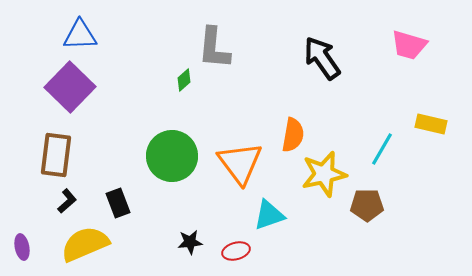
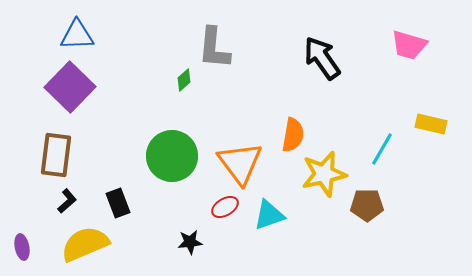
blue triangle: moved 3 px left
red ellipse: moved 11 px left, 44 px up; rotated 16 degrees counterclockwise
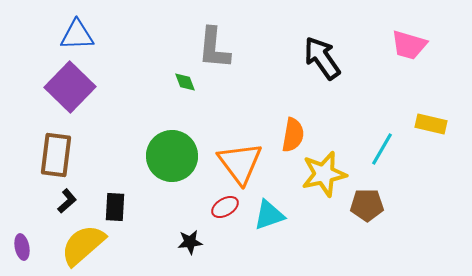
green diamond: moved 1 px right, 2 px down; rotated 70 degrees counterclockwise
black rectangle: moved 3 px left, 4 px down; rotated 24 degrees clockwise
yellow semicircle: moved 2 px left, 1 px down; rotated 18 degrees counterclockwise
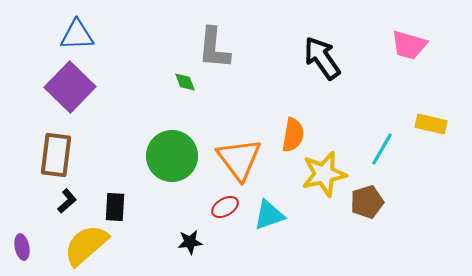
orange triangle: moved 1 px left, 4 px up
brown pentagon: moved 3 px up; rotated 16 degrees counterclockwise
yellow semicircle: moved 3 px right
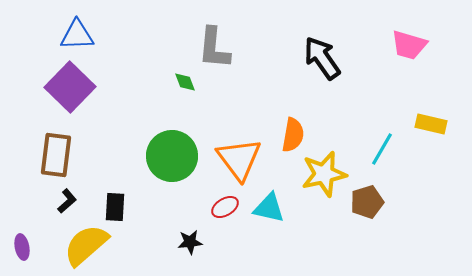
cyan triangle: moved 7 px up; rotated 32 degrees clockwise
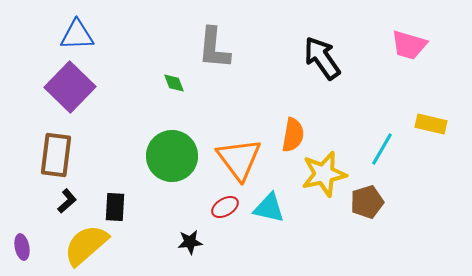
green diamond: moved 11 px left, 1 px down
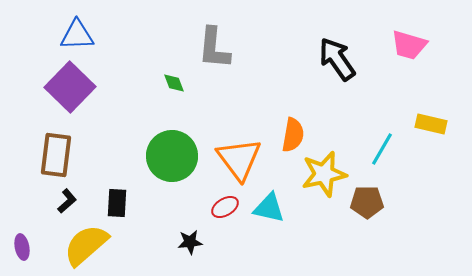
black arrow: moved 15 px right, 1 px down
brown pentagon: rotated 16 degrees clockwise
black rectangle: moved 2 px right, 4 px up
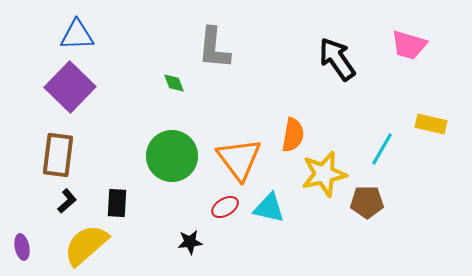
brown rectangle: moved 2 px right
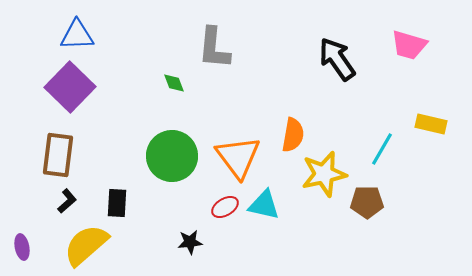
orange triangle: moved 1 px left, 2 px up
cyan triangle: moved 5 px left, 3 px up
